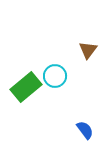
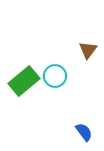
green rectangle: moved 2 px left, 6 px up
blue semicircle: moved 1 px left, 2 px down
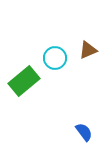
brown triangle: rotated 30 degrees clockwise
cyan circle: moved 18 px up
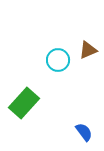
cyan circle: moved 3 px right, 2 px down
green rectangle: moved 22 px down; rotated 8 degrees counterclockwise
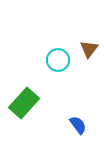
brown triangle: moved 1 px right, 1 px up; rotated 30 degrees counterclockwise
blue semicircle: moved 6 px left, 7 px up
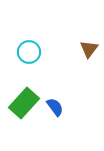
cyan circle: moved 29 px left, 8 px up
blue semicircle: moved 23 px left, 18 px up
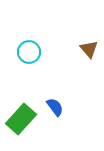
brown triangle: rotated 18 degrees counterclockwise
green rectangle: moved 3 px left, 16 px down
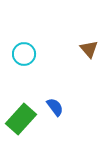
cyan circle: moved 5 px left, 2 px down
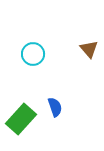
cyan circle: moved 9 px right
blue semicircle: rotated 18 degrees clockwise
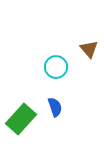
cyan circle: moved 23 px right, 13 px down
